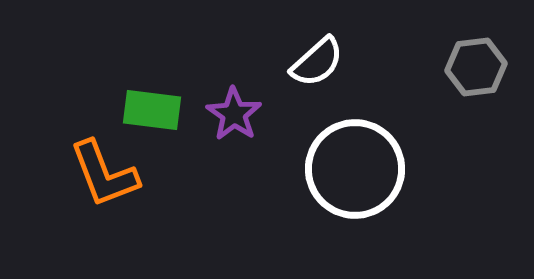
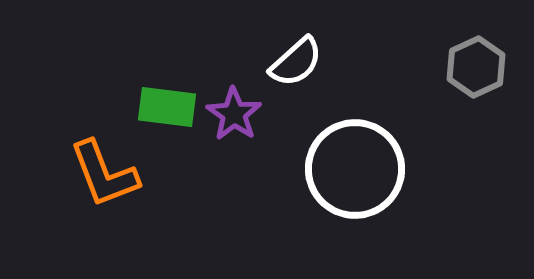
white semicircle: moved 21 px left
gray hexagon: rotated 18 degrees counterclockwise
green rectangle: moved 15 px right, 3 px up
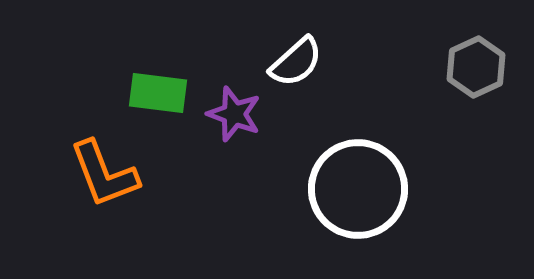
green rectangle: moved 9 px left, 14 px up
purple star: rotated 14 degrees counterclockwise
white circle: moved 3 px right, 20 px down
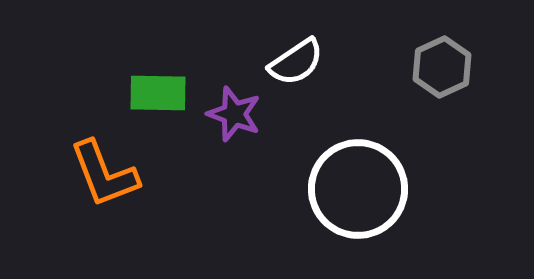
white semicircle: rotated 8 degrees clockwise
gray hexagon: moved 34 px left
green rectangle: rotated 6 degrees counterclockwise
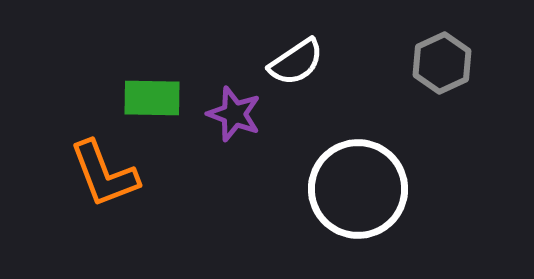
gray hexagon: moved 4 px up
green rectangle: moved 6 px left, 5 px down
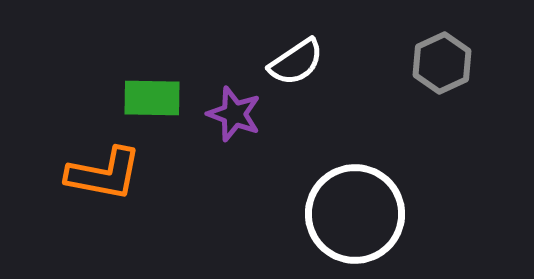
orange L-shape: rotated 58 degrees counterclockwise
white circle: moved 3 px left, 25 px down
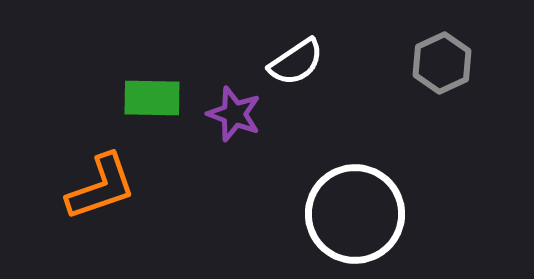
orange L-shape: moved 3 px left, 13 px down; rotated 30 degrees counterclockwise
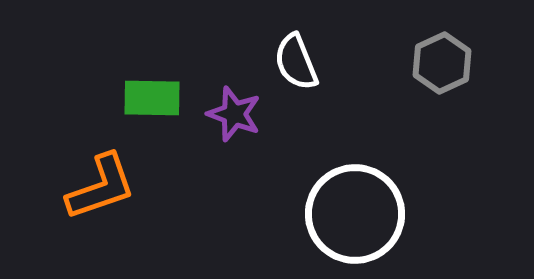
white semicircle: rotated 102 degrees clockwise
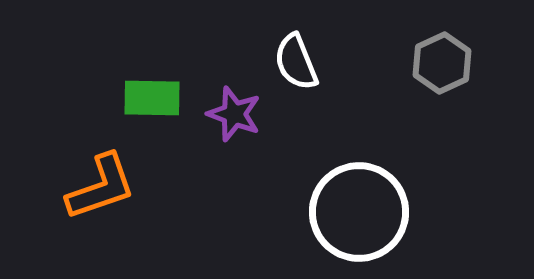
white circle: moved 4 px right, 2 px up
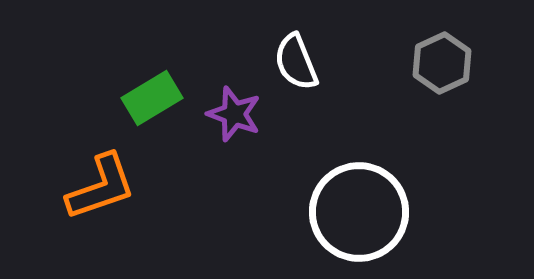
green rectangle: rotated 32 degrees counterclockwise
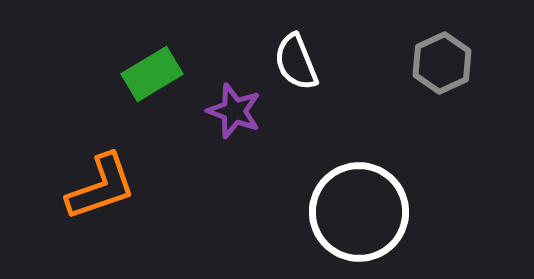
green rectangle: moved 24 px up
purple star: moved 3 px up
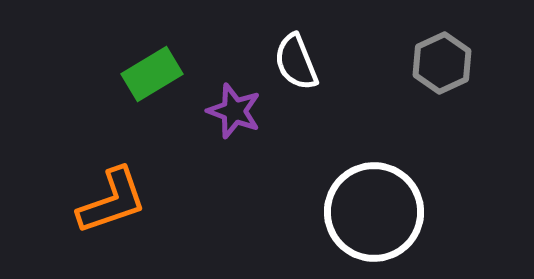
orange L-shape: moved 11 px right, 14 px down
white circle: moved 15 px right
